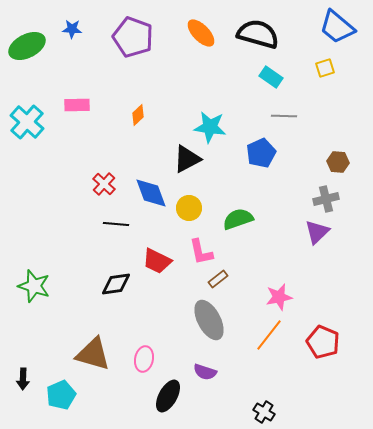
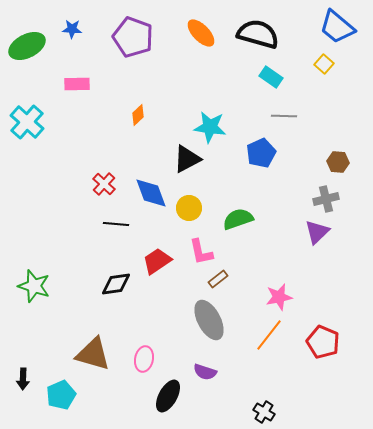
yellow square: moved 1 px left, 4 px up; rotated 30 degrees counterclockwise
pink rectangle: moved 21 px up
red trapezoid: rotated 120 degrees clockwise
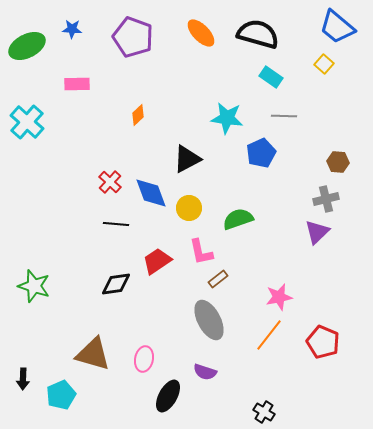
cyan star: moved 17 px right, 9 px up
red cross: moved 6 px right, 2 px up
